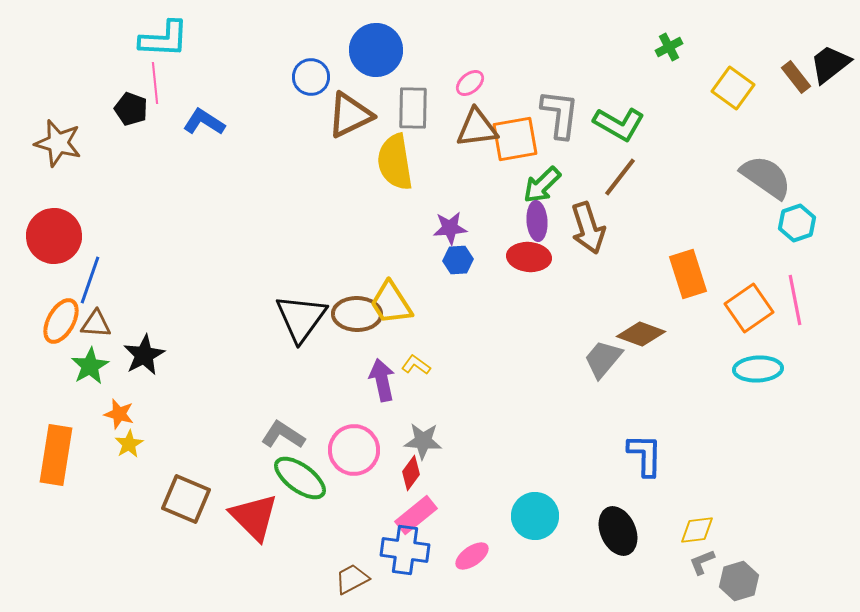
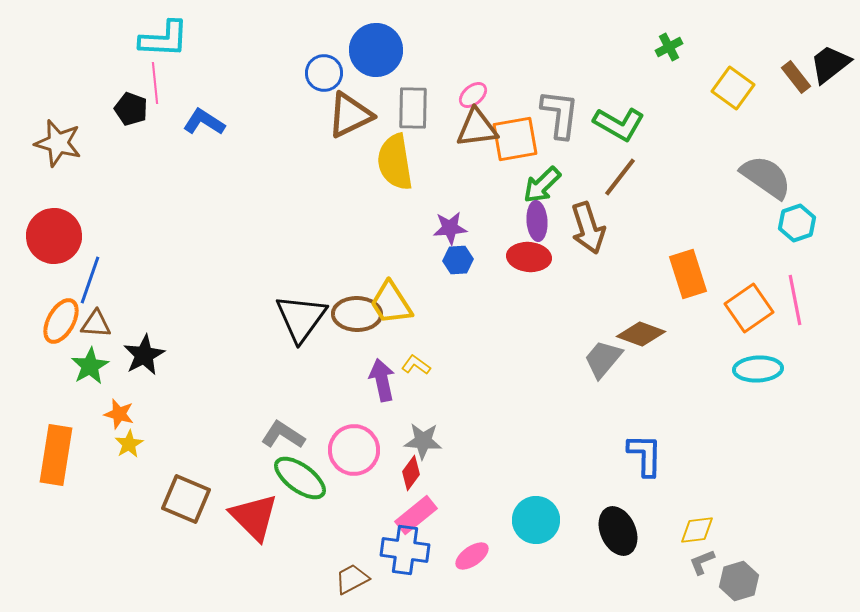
blue circle at (311, 77): moved 13 px right, 4 px up
pink ellipse at (470, 83): moved 3 px right, 12 px down
cyan circle at (535, 516): moved 1 px right, 4 px down
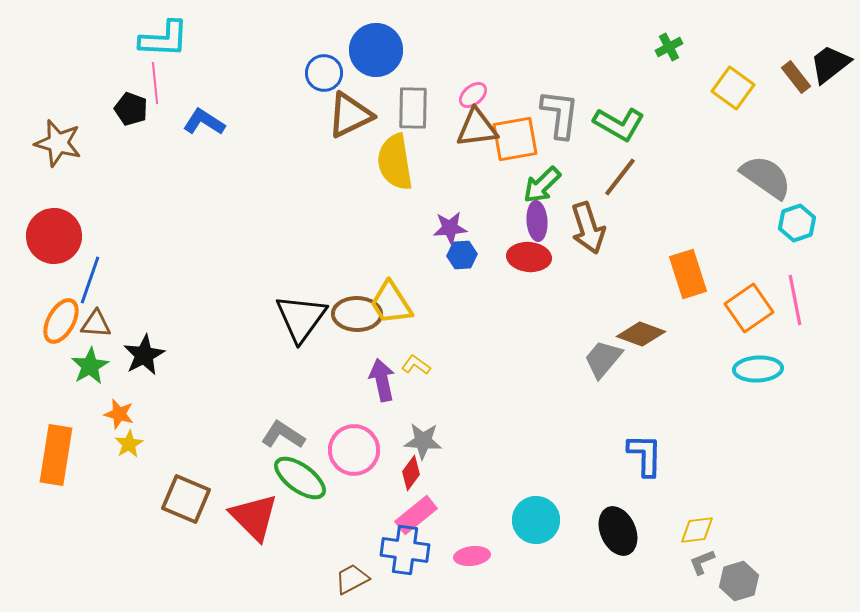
blue hexagon at (458, 260): moved 4 px right, 5 px up
pink ellipse at (472, 556): rotated 28 degrees clockwise
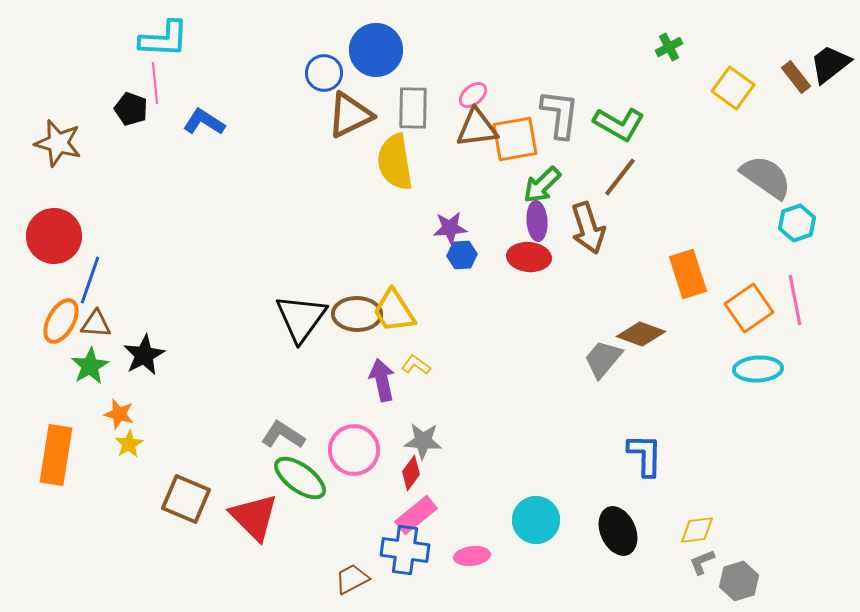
yellow trapezoid at (391, 303): moved 3 px right, 8 px down
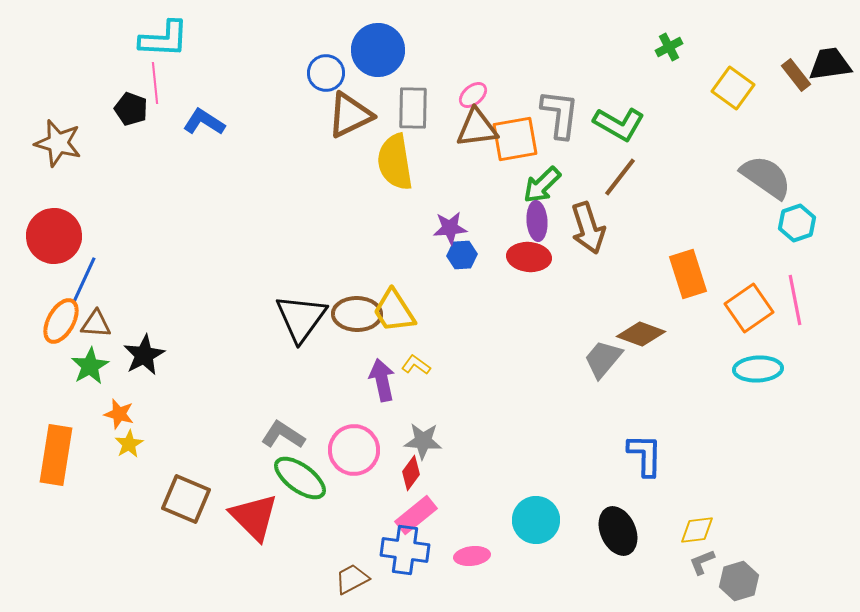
blue circle at (376, 50): moved 2 px right
black trapezoid at (830, 64): rotated 30 degrees clockwise
blue circle at (324, 73): moved 2 px right
brown rectangle at (796, 77): moved 2 px up
blue line at (90, 280): moved 6 px left; rotated 6 degrees clockwise
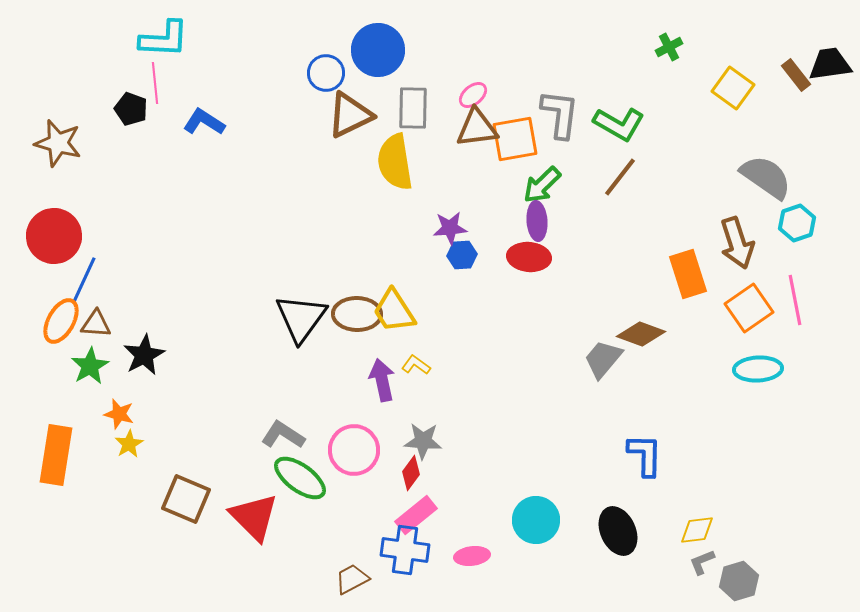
brown arrow at (588, 228): moved 149 px right, 15 px down
